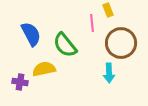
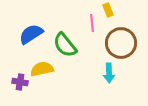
blue semicircle: rotated 95 degrees counterclockwise
yellow semicircle: moved 2 px left
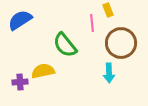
blue semicircle: moved 11 px left, 14 px up
yellow semicircle: moved 1 px right, 2 px down
purple cross: rotated 14 degrees counterclockwise
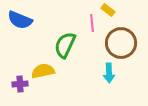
yellow rectangle: rotated 32 degrees counterclockwise
blue semicircle: rotated 125 degrees counterclockwise
green semicircle: rotated 64 degrees clockwise
purple cross: moved 2 px down
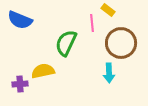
green semicircle: moved 1 px right, 2 px up
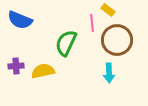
brown circle: moved 4 px left, 3 px up
purple cross: moved 4 px left, 18 px up
